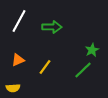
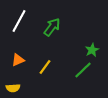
green arrow: rotated 54 degrees counterclockwise
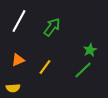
green star: moved 2 px left
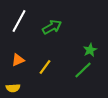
green arrow: rotated 24 degrees clockwise
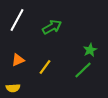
white line: moved 2 px left, 1 px up
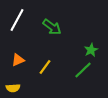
green arrow: rotated 66 degrees clockwise
green star: moved 1 px right
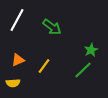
yellow line: moved 1 px left, 1 px up
yellow semicircle: moved 5 px up
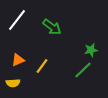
white line: rotated 10 degrees clockwise
green star: rotated 16 degrees clockwise
yellow line: moved 2 px left
